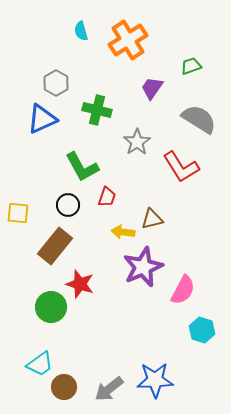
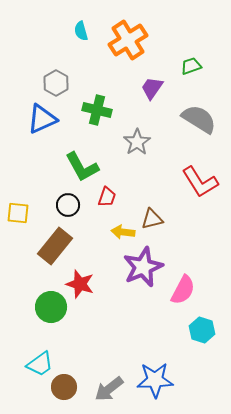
red L-shape: moved 19 px right, 15 px down
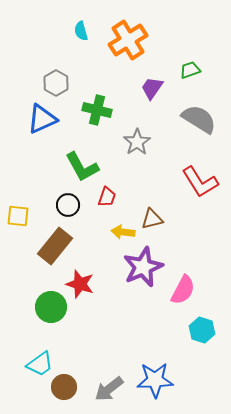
green trapezoid: moved 1 px left, 4 px down
yellow square: moved 3 px down
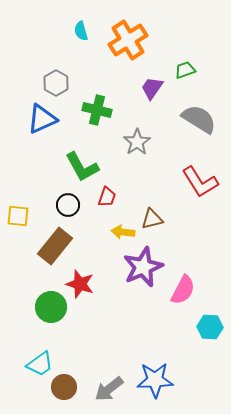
green trapezoid: moved 5 px left
cyan hexagon: moved 8 px right, 3 px up; rotated 15 degrees counterclockwise
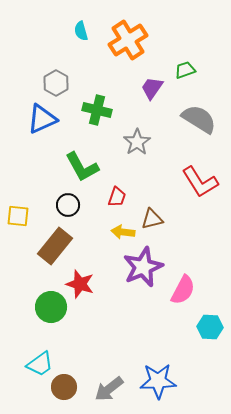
red trapezoid: moved 10 px right
blue star: moved 3 px right, 1 px down
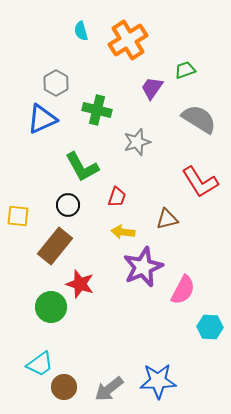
gray star: rotated 16 degrees clockwise
brown triangle: moved 15 px right
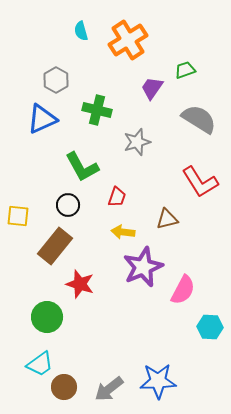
gray hexagon: moved 3 px up
green circle: moved 4 px left, 10 px down
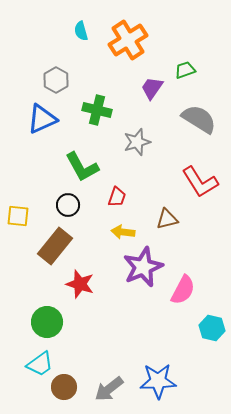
green circle: moved 5 px down
cyan hexagon: moved 2 px right, 1 px down; rotated 10 degrees clockwise
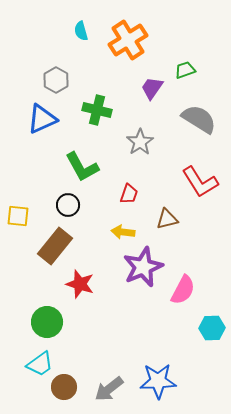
gray star: moved 3 px right; rotated 16 degrees counterclockwise
red trapezoid: moved 12 px right, 3 px up
cyan hexagon: rotated 15 degrees counterclockwise
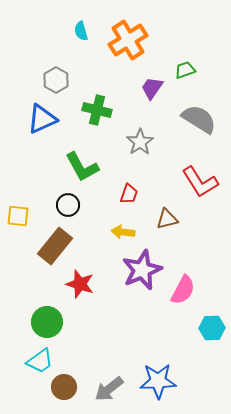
purple star: moved 1 px left, 3 px down
cyan trapezoid: moved 3 px up
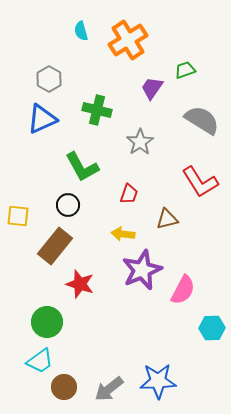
gray hexagon: moved 7 px left, 1 px up
gray semicircle: moved 3 px right, 1 px down
yellow arrow: moved 2 px down
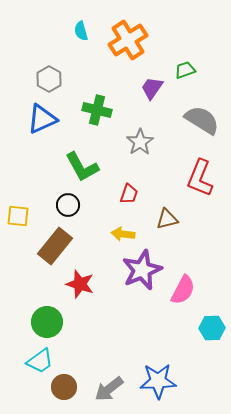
red L-shape: moved 4 px up; rotated 54 degrees clockwise
